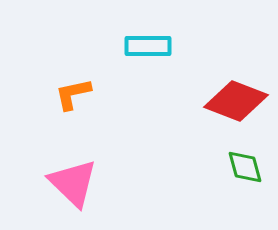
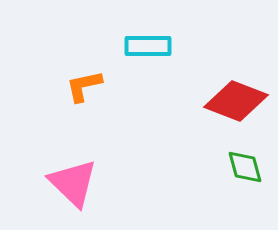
orange L-shape: moved 11 px right, 8 px up
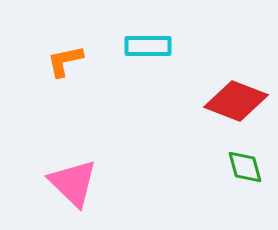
orange L-shape: moved 19 px left, 25 px up
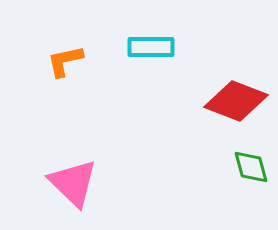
cyan rectangle: moved 3 px right, 1 px down
green diamond: moved 6 px right
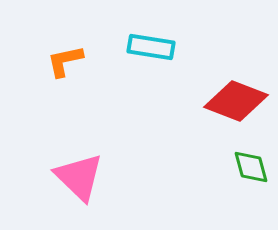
cyan rectangle: rotated 9 degrees clockwise
pink triangle: moved 6 px right, 6 px up
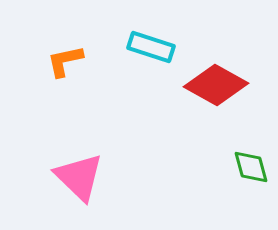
cyan rectangle: rotated 9 degrees clockwise
red diamond: moved 20 px left, 16 px up; rotated 8 degrees clockwise
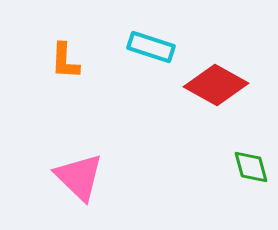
orange L-shape: rotated 75 degrees counterclockwise
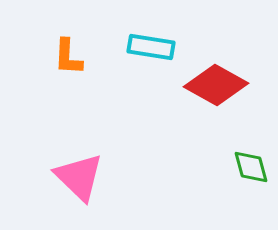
cyan rectangle: rotated 9 degrees counterclockwise
orange L-shape: moved 3 px right, 4 px up
